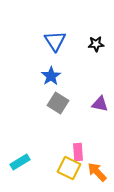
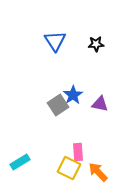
blue star: moved 22 px right, 19 px down
gray square: moved 2 px down; rotated 25 degrees clockwise
orange arrow: moved 1 px right
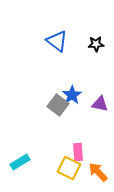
blue triangle: moved 2 px right; rotated 20 degrees counterclockwise
blue star: moved 1 px left
gray square: rotated 20 degrees counterclockwise
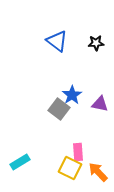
black star: moved 1 px up
gray square: moved 1 px right, 4 px down
yellow square: moved 1 px right
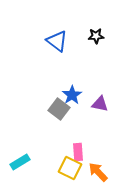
black star: moved 7 px up
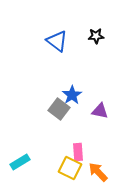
purple triangle: moved 7 px down
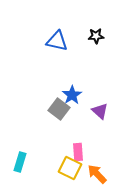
blue triangle: rotated 25 degrees counterclockwise
purple triangle: rotated 30 degrees clockwise
cyan rectangle: rotated 42 degrees counterclockwise
orange arrow: moved 1 px left, 2 px down
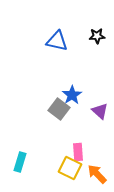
black star: moved 1 px right
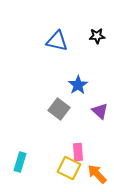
blue star: moved 6 px right, 10 px up
yellow square: moved 1 px left
